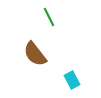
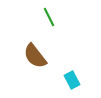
brown semicircle: moved 2 px down
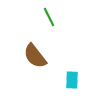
cyan rectangle: rotated 30 degrees clockwise
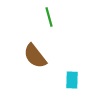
green line: rotated 12 degrees clockwise
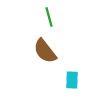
brown semicircle: moved 10 px right, 5 px up
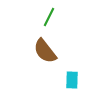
green line: rotated 42 degrees clockwise
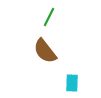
cyan rectangle: moved 3 px down
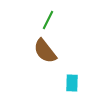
green line: moved 1 px left, 3 px down
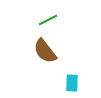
green line: rotated 36 degrees clockwise
